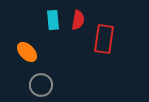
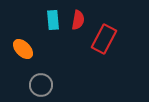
red rectangle: rotated 20 degrees clockwise
orange ellipse: moved 4 px left, 3 px up
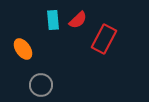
red semicircle: rotated 36 degrees clockwise
orange ellipse: rotated 10 degrees clockwise
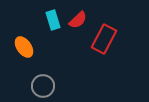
cyan rectangle: rotated 12 degrees counterclockwise
orange ellipse: moved 1 px right, 2 px up
gray circle: moved 2 px right, 1 px down
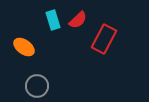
orange ellipse: rotated 20 degrees counterclockwise
gray circle: moved 6 px left
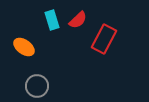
cyan rectangle: moved 1 px left
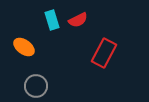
red semicircle: rotated 18 degrees clockwise
red rectangle: moved 14 px down
gray circle: moved 1 px left
